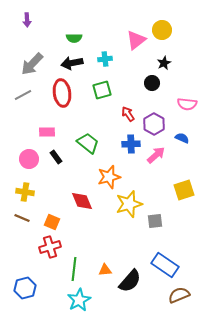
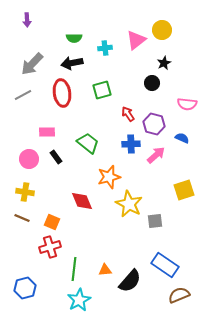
cyan cross: moved 11 px up
purple hexagon: rotated 15 degrees counterclockwise
yellow star: rotated 28 degrees counterclockwise
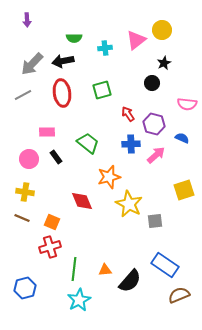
black arrow: moved 9 px left, 2 px up
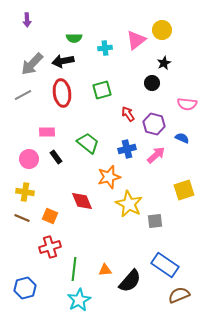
blue cross: moved 4 px left, 5 px down; rotated 12 degrees counterclockwise
orange square: moved 2 px left, 6 px up
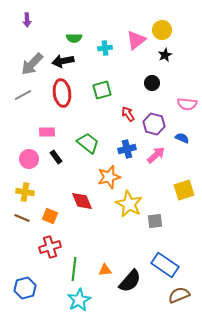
black star: moved 1 px right, 8 px up
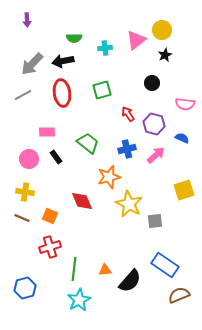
pink semicircle: moved 2 px left
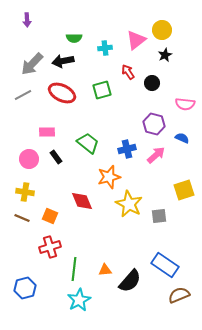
red ellipse: rotated 56 degrees counterclockwise
red arrow: moved 42 px up
gray square: moved 4 px right, 5 px up
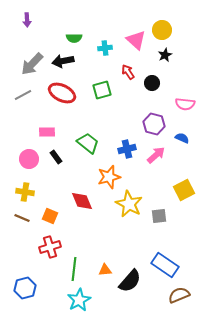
pink triangle: rotated 40 degrees counterclockwise
yellow square: rotated 10 degrees counterclockwise
